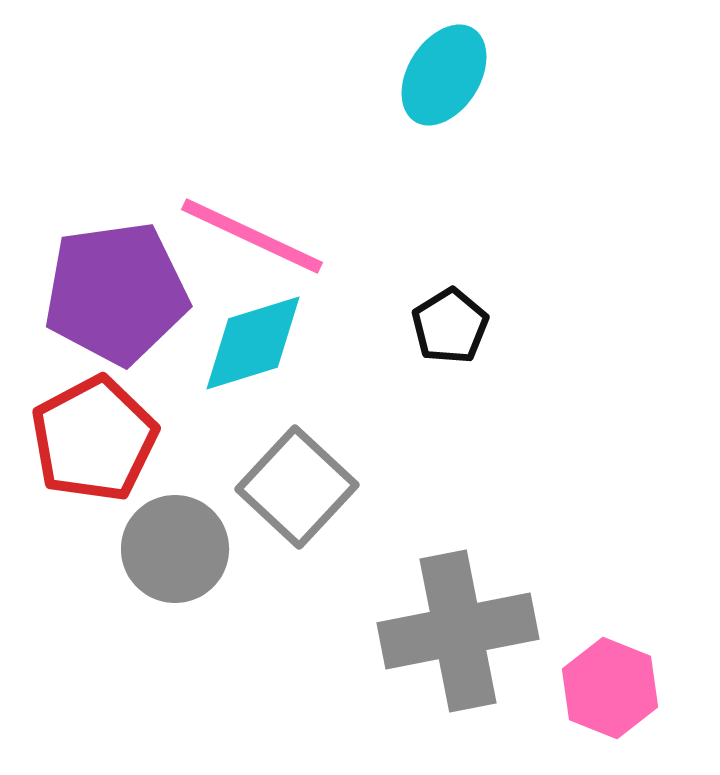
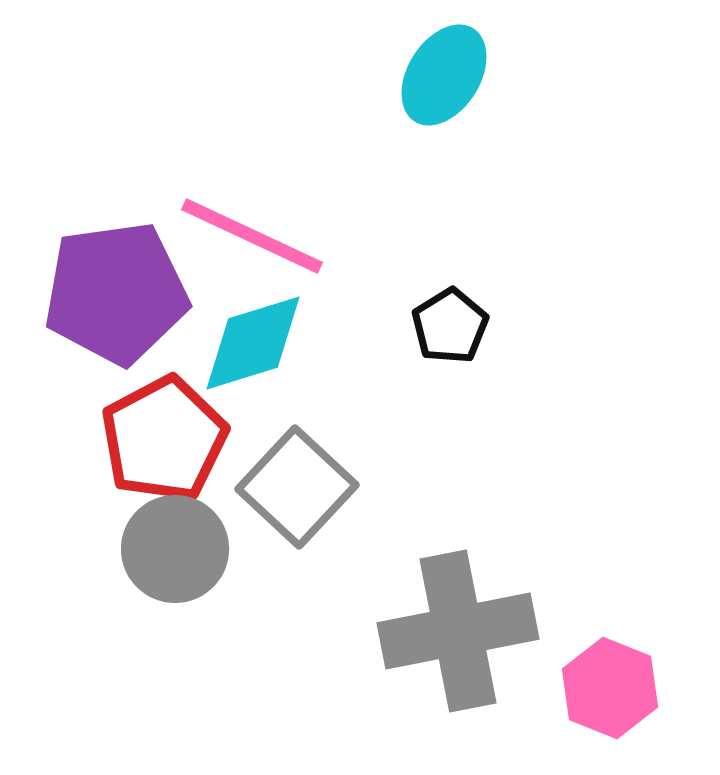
red pentagon: moved 70 px right
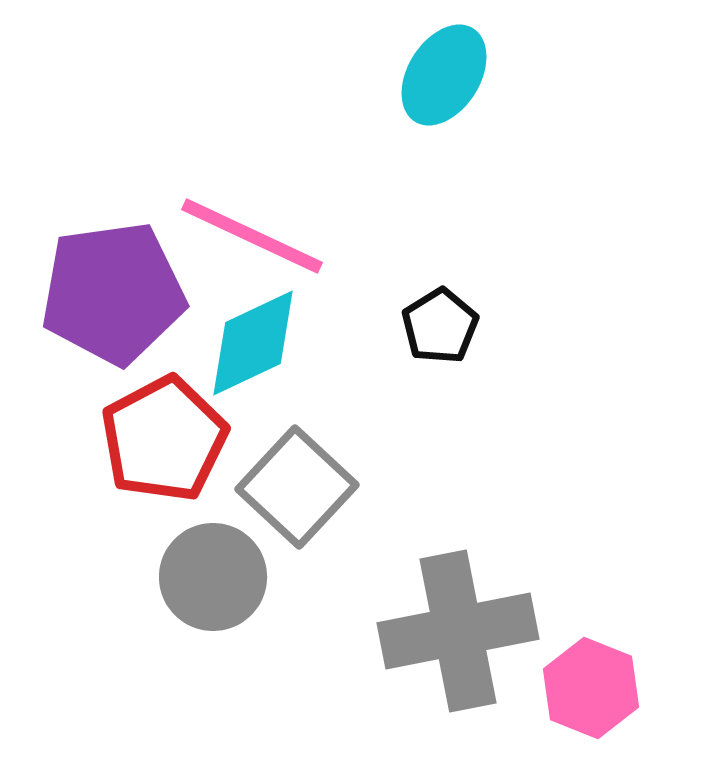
purple pentagon: moved 3 px left
black pentagon: moved 10 px left
cyan diamond: rotated 8 degrees counterclockwise
gray circle: moved 38 px right, 28 px down
pink hexagon: moved 19 px left
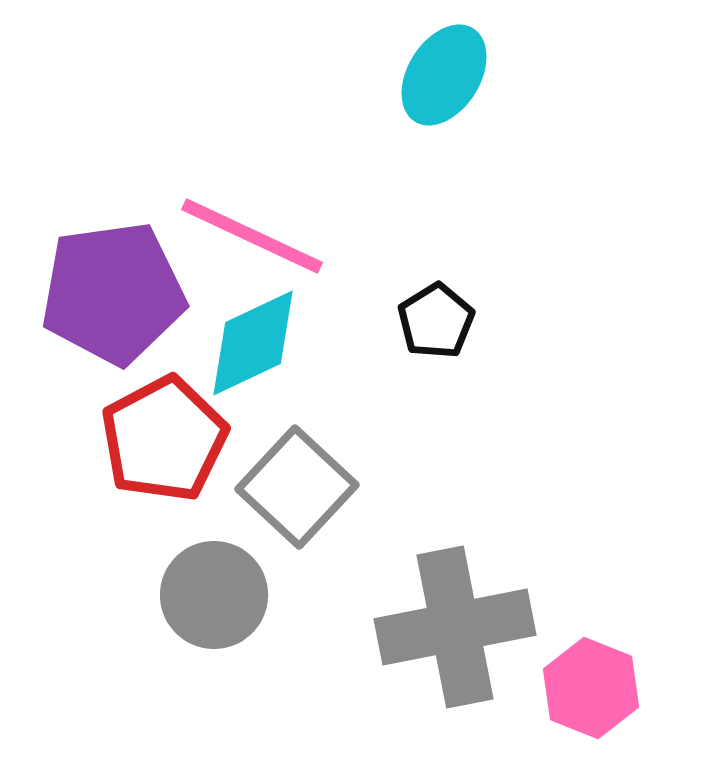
black pentagon: moved 4 px left, 5 px up
gray circle: moved 1 px right, 18 px down
gray cross: moved 3 px left, 4 px up
